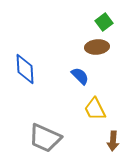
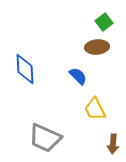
blue semicircle: moved 2 px left
brown arrow: moved 3 px down
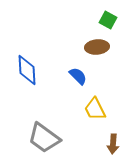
green square: moved 4 px right, 2 px up; rotated 24 degrees counterclockwise
blue diamond: moved 2 px right, 1 px down
gray trapezoid: moved 1 px left; rotated 12 degrees clockwise
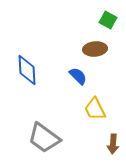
brown ellipse: moved 2 px left, 2 px down
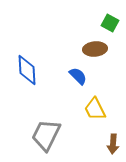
green square: moved 2 px right, 3 px down
gray trapezoid: moved 2 px right, 3 px up; rotated 80 degrees clockwise
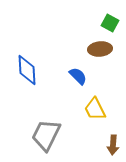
brown ellipse: moved 5 px right
brown arrow: moved 1 px down
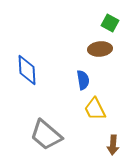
blue semicircle: moved 5 px right, 4 px down; rotated 36 degrees clockwise
gray trapezoid: rotated 76 degrees counterclockwise
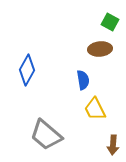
green square: moved 1 px up
blue diamond: rotated 32 degrees clockwise
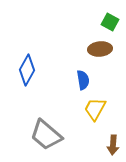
yellow trapezoid: rotated 55 degrees clockwise
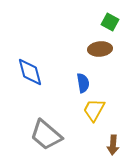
blue diamond: moved 3 px right, 2 px down; rotated 44 degrees counterclockwise
blue semicircle: moved 3 px down
yellow trapezoid: moved 1 px left, 1 px down
